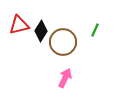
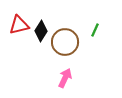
brown circle: moved 2 px right
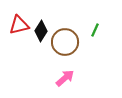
pink arrow: rotated 24 degrees clockwise
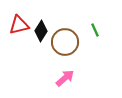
green line: rotated 48 degrees counterclockwise
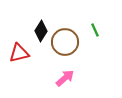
red triangle: moved 28 px down
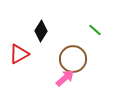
green line: rotated 24 degrees counterclockwise
brown circle: moved 8 px right, 17 px down
red triangle: moved 1 px down; rotated 15 degrees counterclockwise
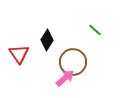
black diamond: moved 6 px right, 9 px down
red triangle: rotated 35 degrees counterclockwise
brown circle: moved 3 px down
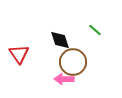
black diamond: moved 13 px right; rotated 50 degrees counterclockwise
pink arrow: moved 1 px left, 1 px down; rotated 138 degrees counterclockwise
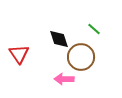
green line: moved 1 px left, 1 px up
black diamond: moved 1 px left, 1 px up
brown circle: moved 8 px right, 5 px up
